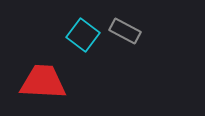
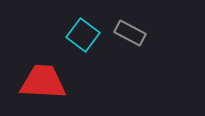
gray rectangle: moved 5 px right, 2 px down
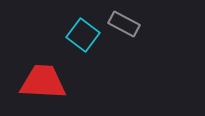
gray rectangle: moved 6 px left, 9 px up
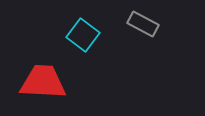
gray rectangle: moved 19 px right
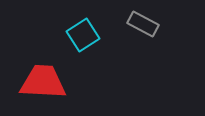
cyan square: rotated 20 degrees clockwise
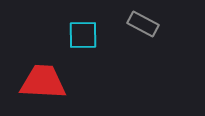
cyan square: rotated 32 degrees clockwise
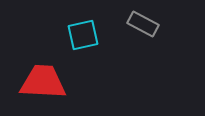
cyan square: rotated 12 degrees counterclockwise
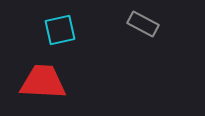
cyan square: moved 23 px left, 5 px up
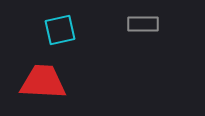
gray rectangle: rotated 28 degrees counterclockwise
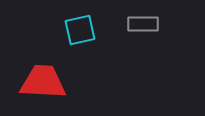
cyan square: moved 20 px right
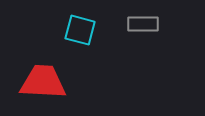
cyan square: rotated 28 degrees clockwise
